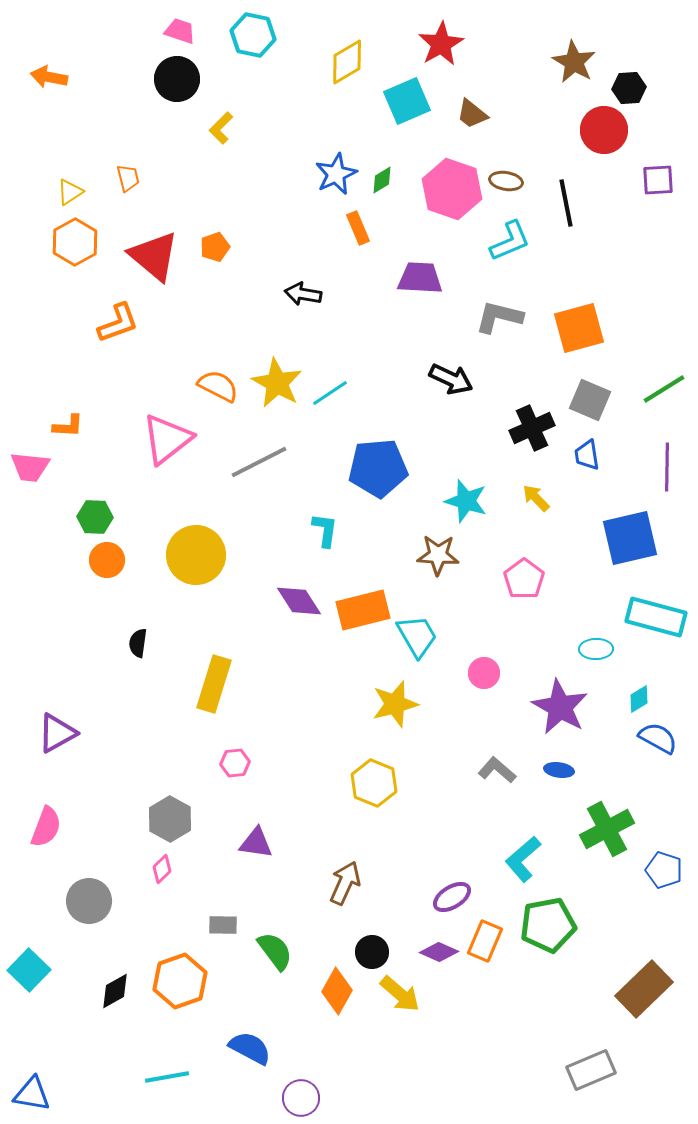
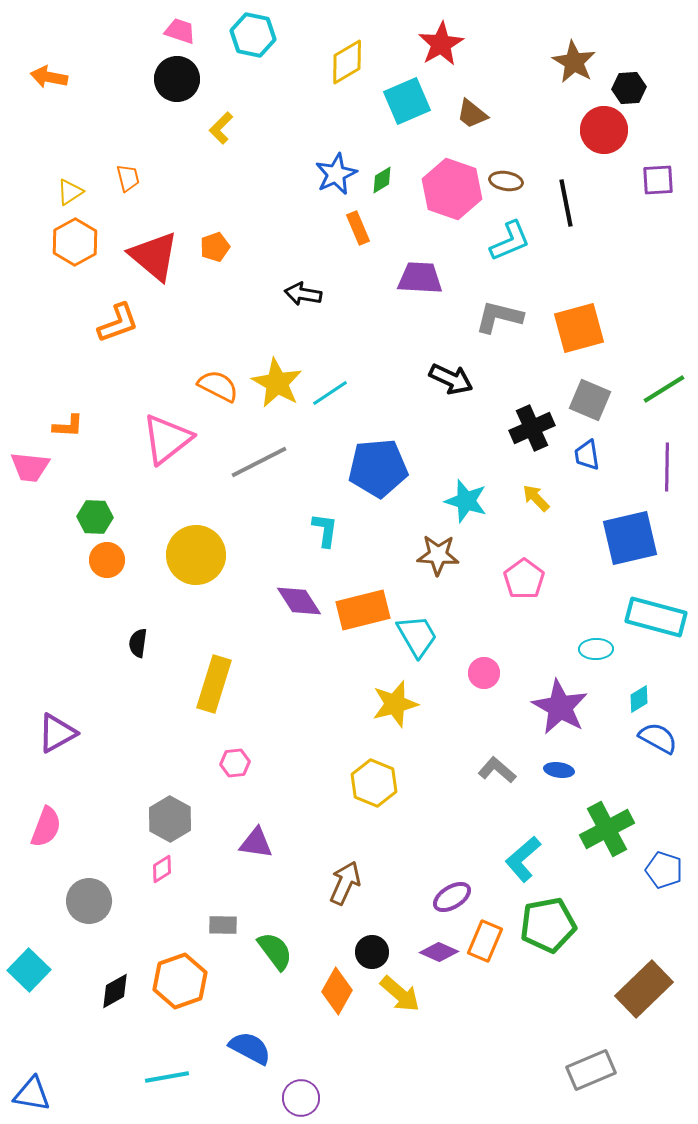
pink diamond at (162, 869): rotated 12 degrees clockwise
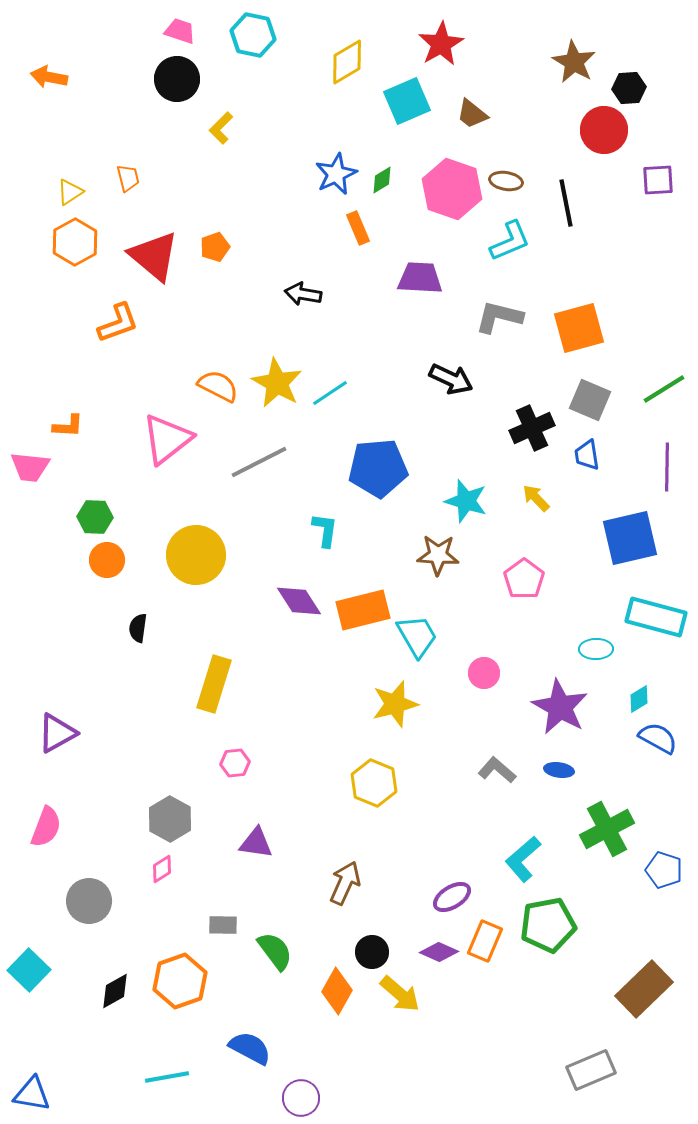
black semicircle at (138, 643): moved 15 px up
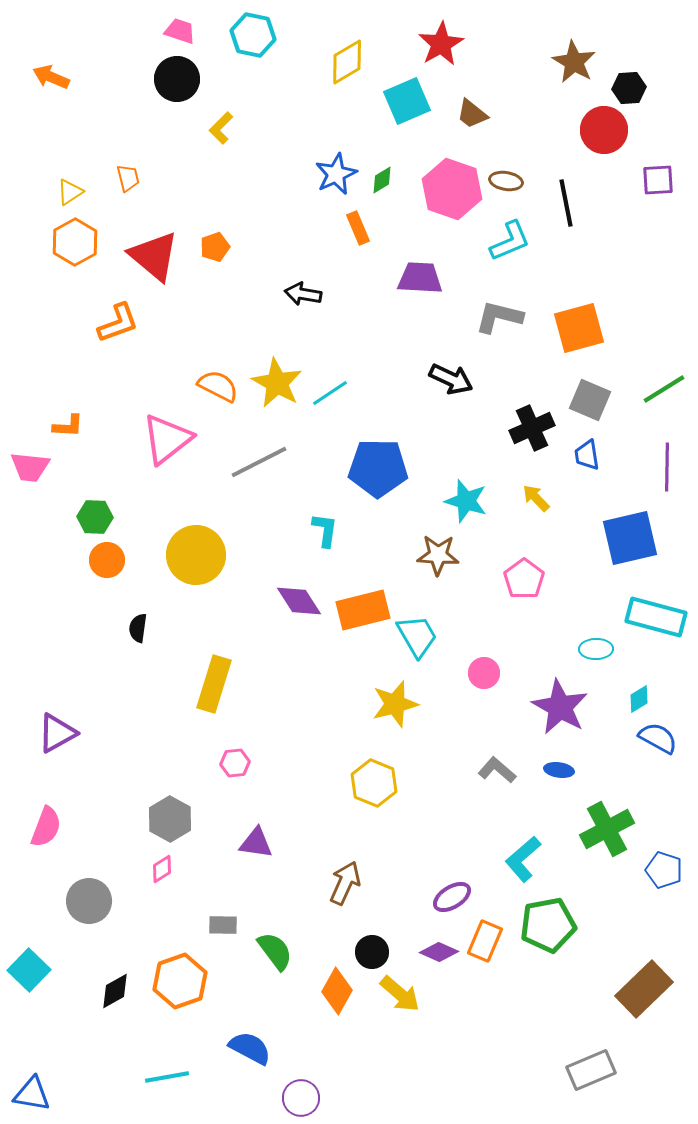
orange arrow at (49, 77): moved 2 px right; rotated 12 degrees clockwise
blue pentagon at (378, 468): rotated 6 degrees clockwise
